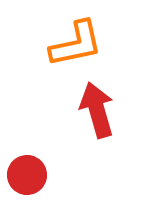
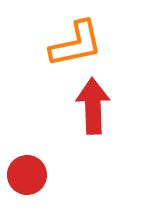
red arrow: moved 4 px left, 4 px up; rotated 14 degrees clockwise
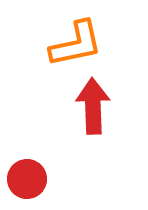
red circle: moved 4 px down
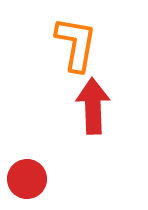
orange L-shape: rotated 68 degrees counterclockwise
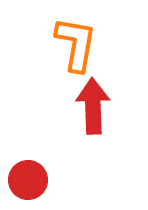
red circle: moved 1 px right, 1 px down
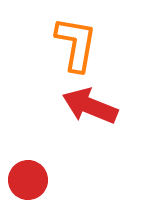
red arrow: moved 3 px left; rotated 66 degrees counterclockwise
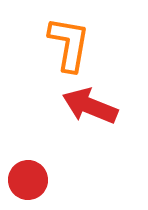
orange L-shape: moved 7 px left
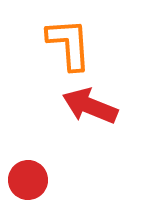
orange L-shape: rotated 14 degrees counterclockwise
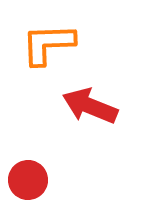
orange L-shape: moved 21 px left; rotated 88 degrees counterclockwise
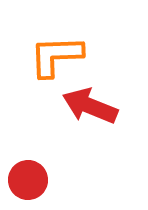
orange L-shape: moved 8 px right, 12 px down
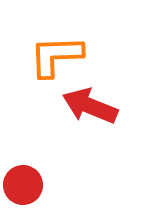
red circle: moved 5 px left, 5 px down
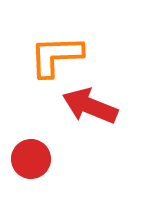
red circle: moved 8 px right, 26 px up
